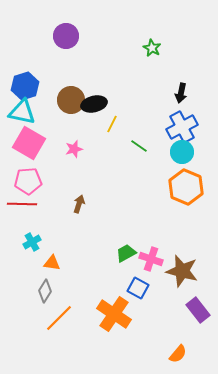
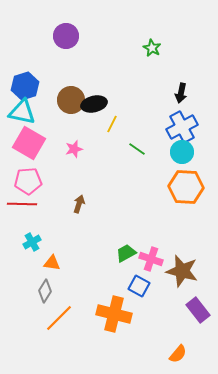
green line: moved 2 px left, 3 px down
orange hexagon: rotated 20 degrees counterclockwise
blue square: moved 1 px right, 2 px up
orange cross: rotated 20 degrees counterclockwise
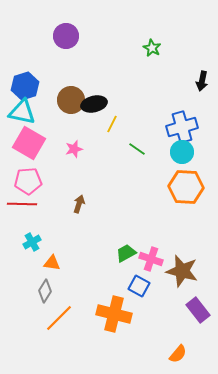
black arrow: moved 21 px right, 12 px up
blue cross: rotated 12 degrees clockwise
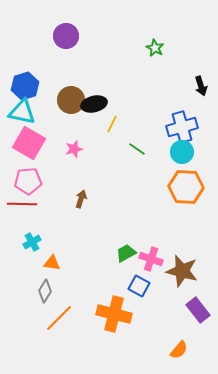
green star: moved 3 px right
black arrow: moved 1 px left, 5 px down; rotated 30 degrees counterclockwise
brown arrow: moved 2 px right, 5 px up
orange semicircle: moved 1 px right, 4 px up
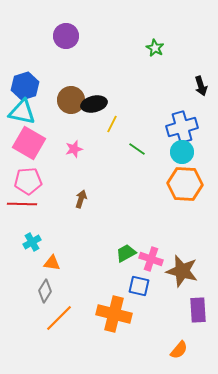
orange hexagon: moved 1 px left, 3 px up
blue square: rotated 15 degrees counterclockwise
purple rectangle: rotated 35 degrees clockwise
